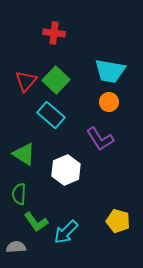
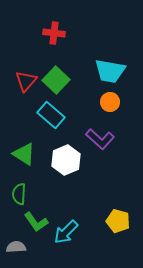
orange circle: moved 1 px right
purple L-shape: rotated 16 degrees counterclockwise
white hexagon: moved 10 px up
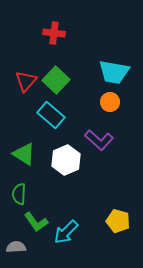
cyan trapezoid: moved 4 px right, 1 px down
purple L-shape: moved 1 px left, 1 px down
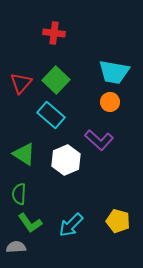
red triangle: moved 5 px left, 2 px down
green L-shape: moved 6 px left, 1 px down
cyan arrow: moved 5 px right, 7 px up
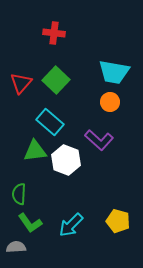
cyan rectangle: moved 1 px left, 7 px down
green triangle: moved 11 px right, 3 px up; rotated 40 degrees counterclockwise
white hexagon: rotated 16 degrees counterclockwise
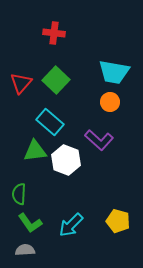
gray semicircle: moved 9 px right, 3 px down
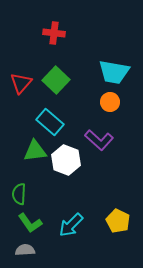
yellow pentagon: rotated 10 degrees clockwise
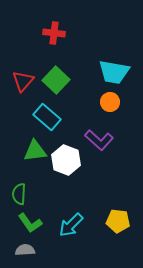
red triangle: moved 2 px right, 2 px up
cyan rectangle: moved 3 px left, 5 px up
yellow pentagon: rotated 20 degrees counterclockwise
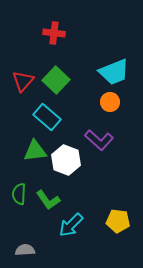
cyan trapezoid: rotated 32 degrees counterclockwise
green L-shape: moved 18 px right, 23 px up
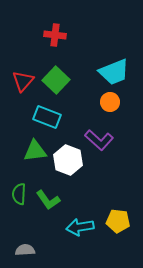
red cross: moved 1 px right, 2 px down
cyan rectangle: rotated 20 degrees counterclockwise
white hexagon: moved 2 px right
cyan arrow: moved 9 px right, 2 px down; rotated 36 degrees clockwise
